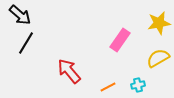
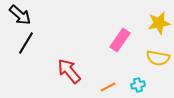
yellow semicircle: rotated 140 degrees counterclockwise
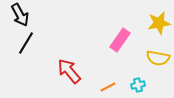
black arrow: rotated 20 degrees clockwise
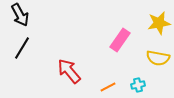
black line: moved 4 px left, 5 px down
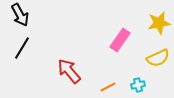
yellow semicircle: rotated 35 degrees counterclockwise
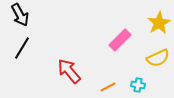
yellow star: rotated 20 degrees counterclockwise
pink rectangle: rotated 10 degrees clockwise
cyan cross: rotated 24 degrees clockwise
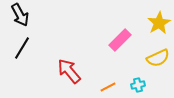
cyan cross: rotated 24 degrees counterclockwise
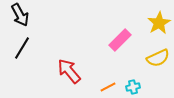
cyan cross: moved 5 px left, 2 px down
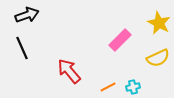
black arrow: moved 7 px right; rotated 80 degrees counterclockwise
yellow star: rotated 15 degrees counterclockwise
black line: rotated 55 degrees counterclockwise
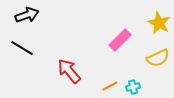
black line: rotated 35 degrees counterclockwise
orange line: moved 2 px right, 1 px up
